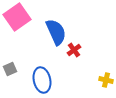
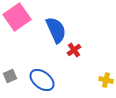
blue semicircle: moved 2 px up
gray square: moved 7 px down
blue ellipse: rotated 40 degrees counterclockwise
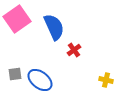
pink square: moved 2 px down
blue semicircle: moved 2 px left, 3 px up
gray square: moved 5 px right, 2 px up; rotated 16 degrees clockwise
blue ellipse: moved 2 px left
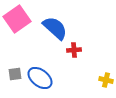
blue semicircle: moved 1 px right, 1 px down; rotated 24 degrees counterclockwise
red cross: rotated 32 degrees clockwise
blue ellipse: moved 2 px up
